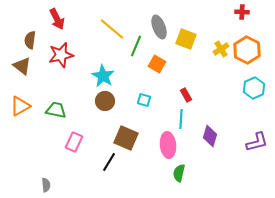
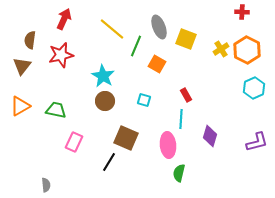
red arrow: moved 7 px right; rotated 130 degrees counterclockwise
brown triangle: rotated 30 degrees clockwise
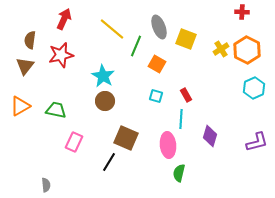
brown triangle: moved 3 px right
cyan square: moved 12 px right, 4 px up
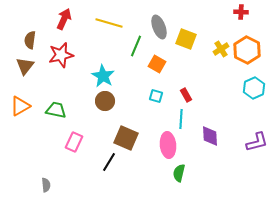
red cross: moved 1 px left
yellow line: moved 3 px left, 6 px up; rotated 24 degrees counterclockwise
purple diamond: rotated 20 degrees counterclockwise
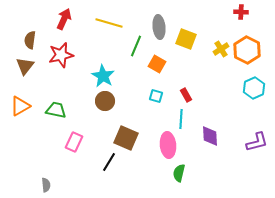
gray ellipse: rotated 15 degrees clockwise
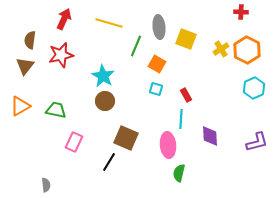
cyan square: moved 7 px up
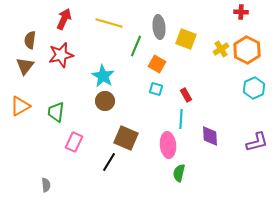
green trapezoid: moved 2 px down; rotated 95 degrees counterclockwise
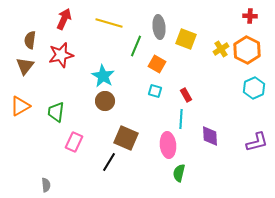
red cross: moved 9 px right, 4 px down
cyan square: moved 1 px left, 2 px down
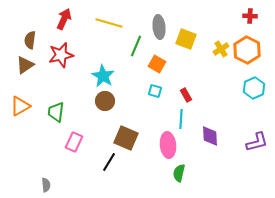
brown triangle: moved 1 px up; rotated 18 degrees clockwise
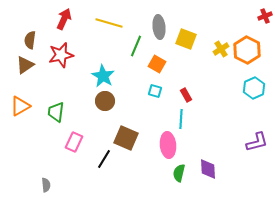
red cross: moved 15 px right; rotated 24 degrees counterclockwise
purple diamond: moved 2 px left, 33 px down
black line: moved 5 px left, 3 px up
